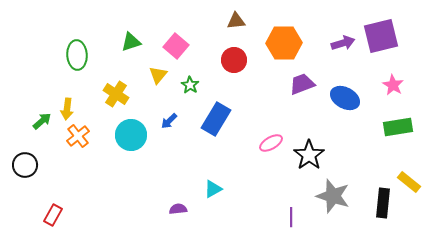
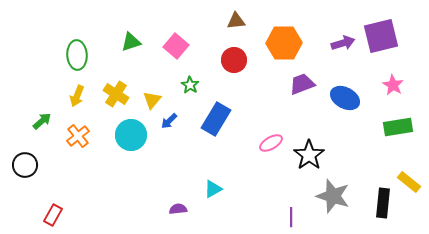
yellow triangle: moved 6 px left, 25 px down
yellow arrow: moved 10 px right, 13 px up; rotated 15 degrees clockwise
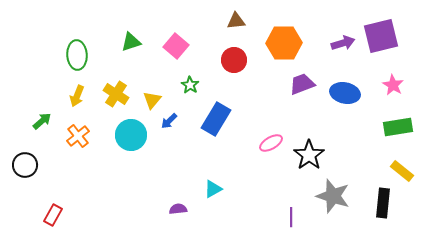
blue ellipse: moved 5 px up; rotated 16 degrees counterclockwise
yellow rectangle: moved 7 px left, 11 px up
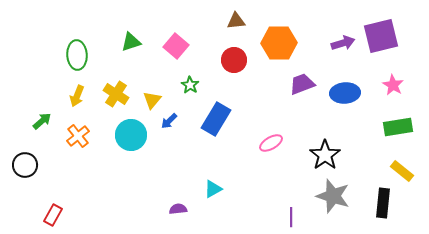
orange hexagon: moved 5 px left
blue ellipse: rotated 16 degrees counterclockwise
black star: moved 16 px right
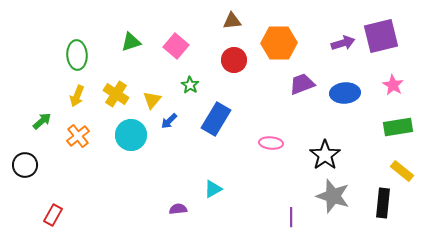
brown triangle: moved 4 px left
pink ellipse: rotated 35 degrees clockwise
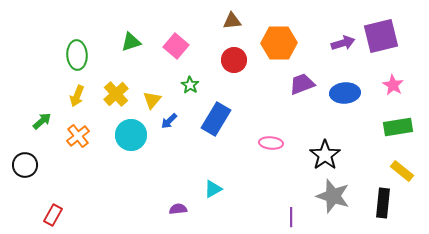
yellow cross: rotated 15 degrees clockwise
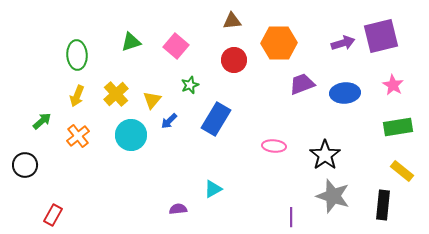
green star: rotated 18 degrees clockwise
pink ellipse: moved 3 px right, 3 px down
black rectangle: moved 2 px down
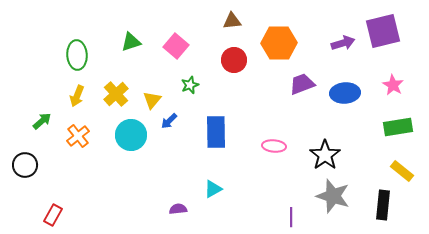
purple square: moved 2 px right, 5 px up
blue rectangle: moved 13 px down; rotated 32 degrees counterclockwise
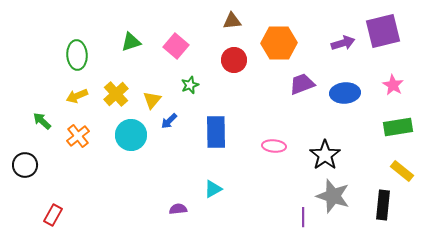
yellow arrow: rotated 45 degrees clockwise
green arrow: rotated 96 degrees counterclockwise
purple line: moved 12 px right
